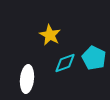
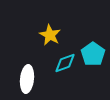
cyan pentagon: moved 1 px left, 4 px up; rotated 10 degrees clockwise
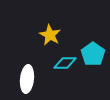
cyan diamond: rotated 20 degrees clockwise
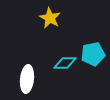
yellow star: moved 17 px up
cyan pentagon: rotated 25 degrees clockwise
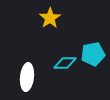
yellow star: rotated 10 degrees clockwise
white ellipse: moved 2 px up
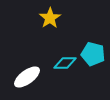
cyan pentagon: rotated 25 degrees clockwise
white ellipse: rotated 48 degrees clockwise
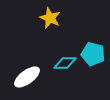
yellow star: rotated 15 degrees counterclockwise
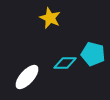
white ellipse: rotated 12 degrees counterclockwise
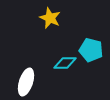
cyan pentagon: moved 2 px left, 4 px up
white ellipse: moved 1 px left, 5 px down; rotated 24 degrees counterclockwise
